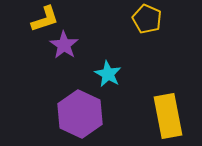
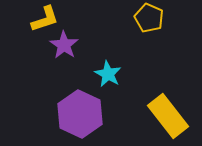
yellow pentagon: moved 2 px right, 1 px up
yellow rectangle: rotated 27 degrees counterclockwise
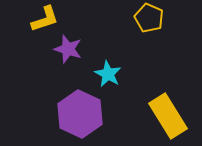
purple star: moved 4 px right, 4 px down; rotated 16 degrees counterclockwise
yellow rectangle: rotated 6 degrees clockwise
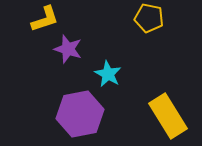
yellow pentagon: rotated 12 degrees counterclockwise
purple hexagon: rotated 24 degrees clockwise
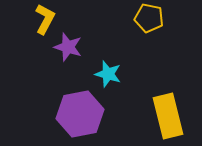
yellow L-shape: rotated 44 degrees counterclockwise
purple star: moved 2 px up
cyan star: rotated 12 degrees counterclockwise
yellow rectangle: rotated 18 degrees clockwise
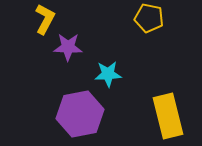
purple star: rotated 16 degrees counterclockwise
cyan star: rotated 20 degrees counterclockwise
